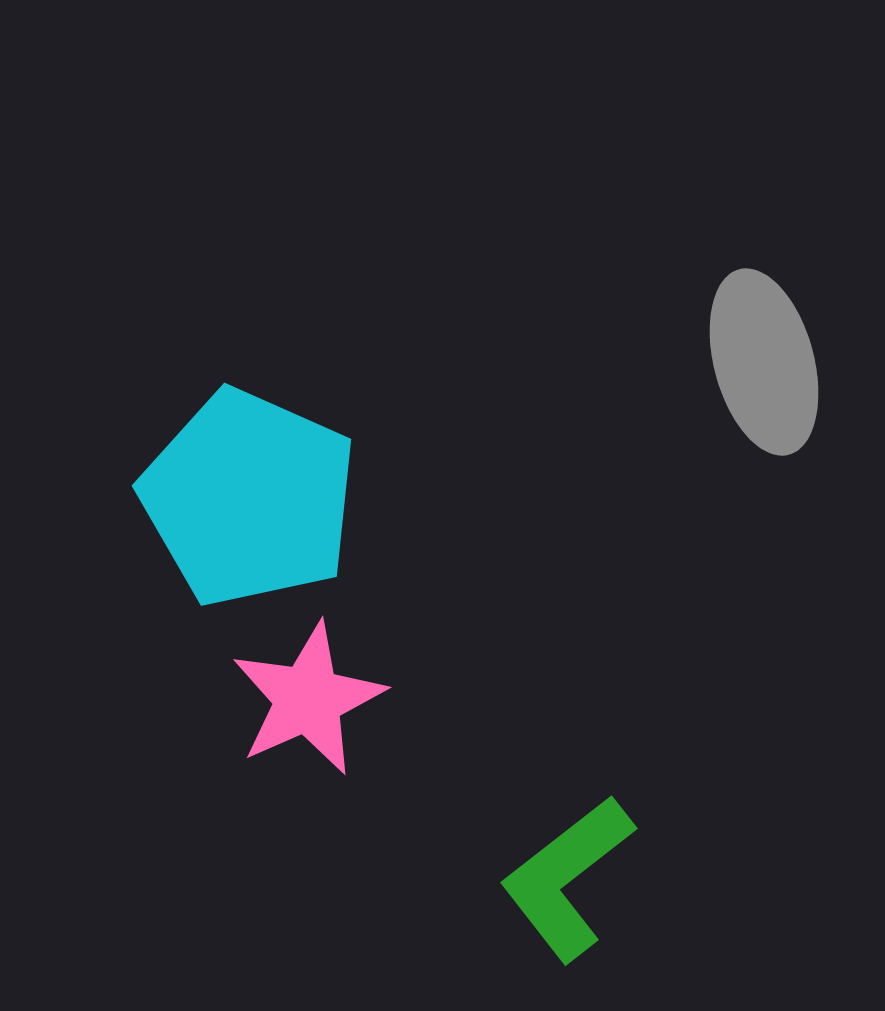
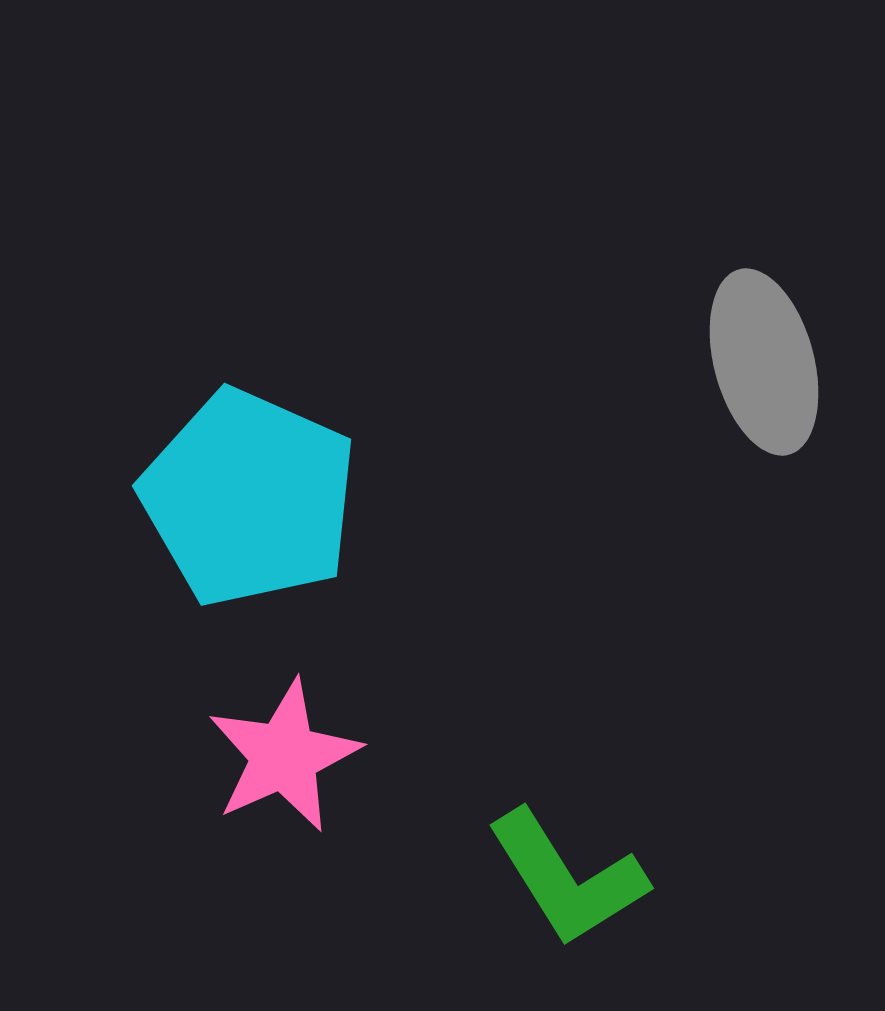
pink star: moved 24 px left, 57 px down
green L-shape: rotated 84 degrees counterclockwise
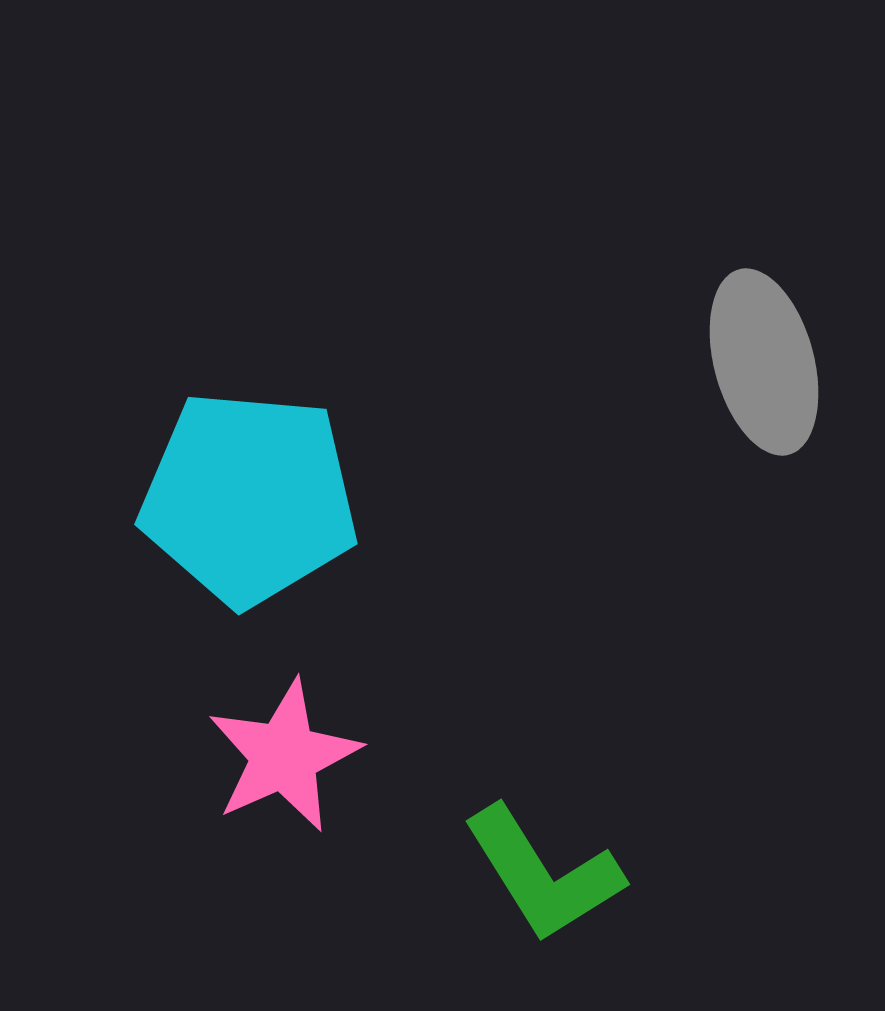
cyan pentagon: rotated 19 degrees counterclockwise
green L-shape: moved 24 px left, 4 px up
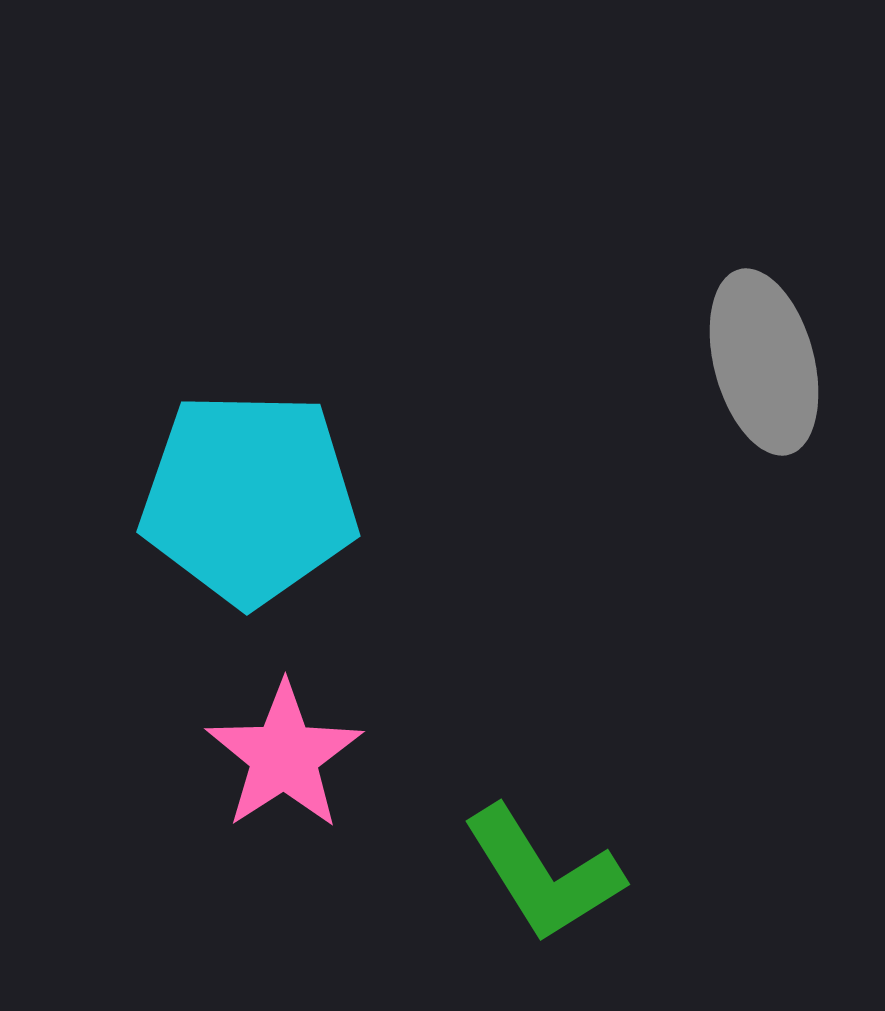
cyan pentagon: rotated 4 degrees counterclockwise
pink star: rotated 9 degrees counterclockwise
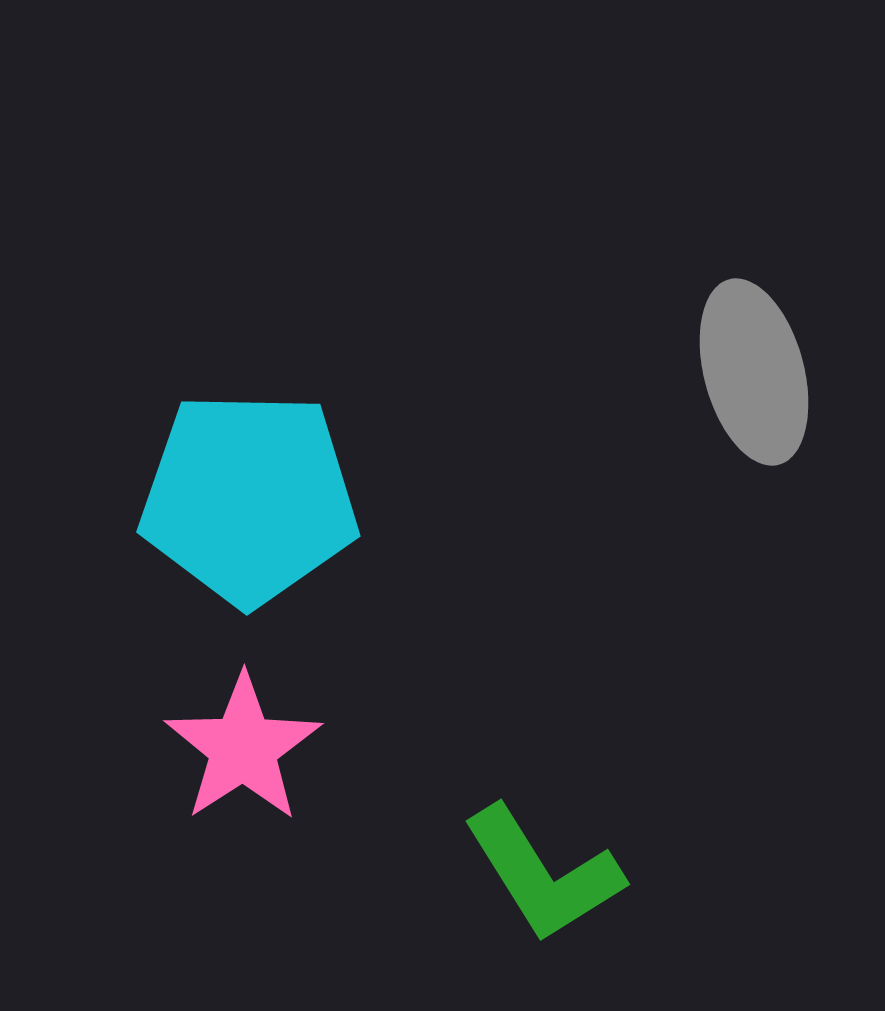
gray ellipse: moved 10 px left, 10 px down
pink star: moved 41 px left, 8 px up
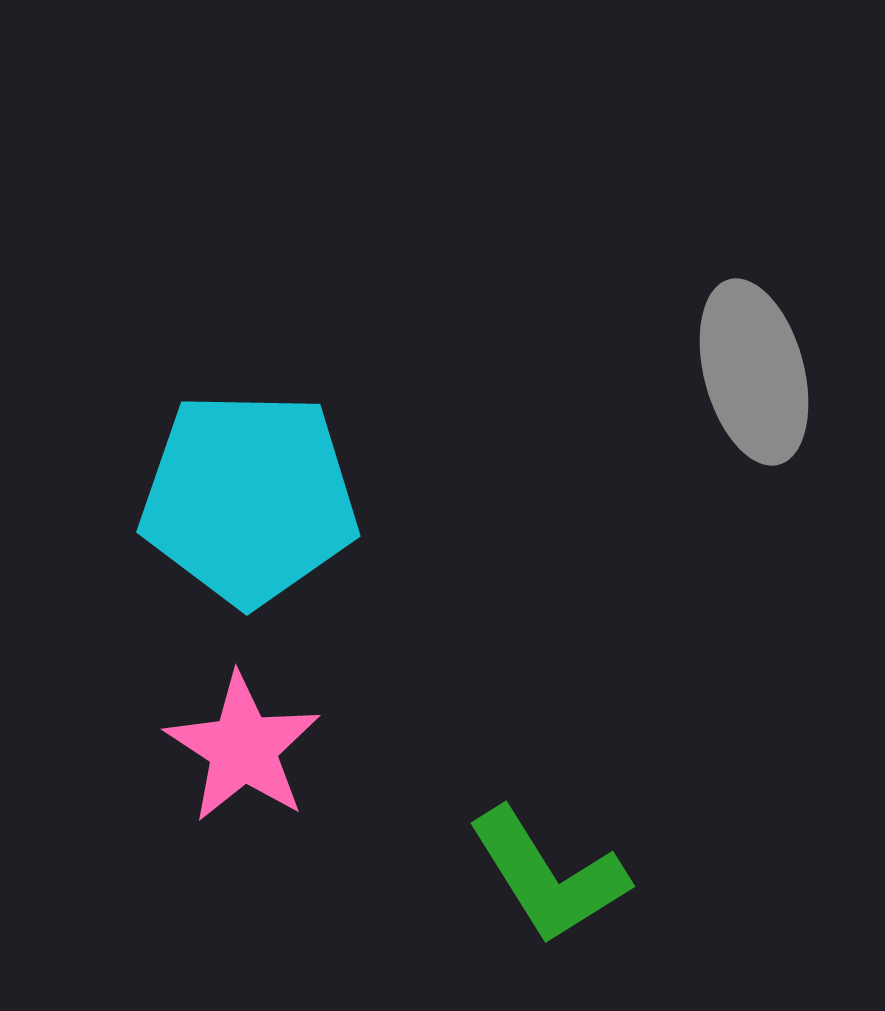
pink star: rotated 6 degrees counterclockwise
green L-shape: moved 5 px right, 2 px down
